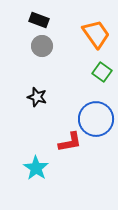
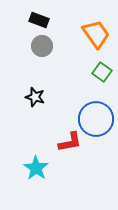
black star: moved 2 px left
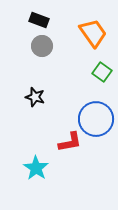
orange trapezoid: moved 3 px left, 1 px up
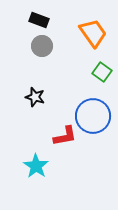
blue circle: moved 3 px left, 3 px up
red L-shape: moved 5 px left, 6 px up
cyan star: moved 2 px up
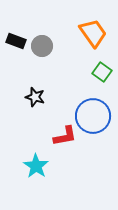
black rectangle: moved 23 px left, 21 px down
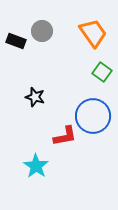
gray circle: moved 15 px up
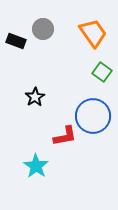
gray circle: moved 1 px right, 2 px up
black star: rotated 24 degrees clockwise
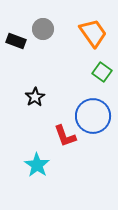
red L-shape: rotated 80 degrees clockwise
cyan star: moved 1 px right, 1 px up
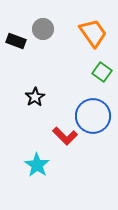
red L-shape: rotated 25 degrees counterclockwise
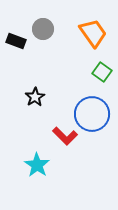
blue circle: moved 1 px left, 2 px up
